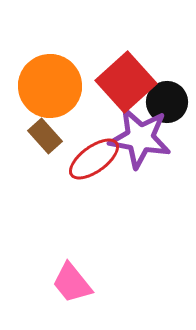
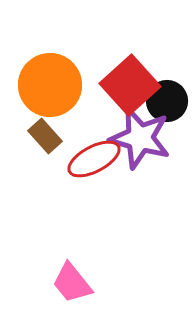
red square: moved 4 px right, 3 px down
orange circle: moved 1 px up
black circle: moved 1 px up
purple star: rotated 6 degrees clockwise
red ellipse: rotated 8 degrees clockwise
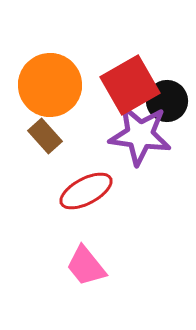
red square: rotated 12 degrees clockwise
purple star: moved 3 px up; rotated 8 degrees counterclockwise
red ellipse: moved 8 px left, 32 px down
pink trapezoid: moved 14 px right, 17 px up
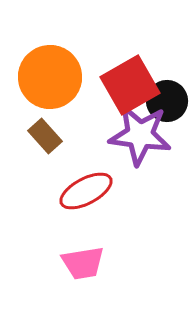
orange circle: moved 8 px up
pink trapezoid: moved 3 px left, 3 px up; rotated 60 degrees counterclockwise
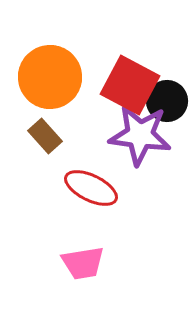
red square: rotated 32 degrees counterclockwise
red ellipse: moved 5 px right, 3 px up; rotated 54 degrees clockwise
